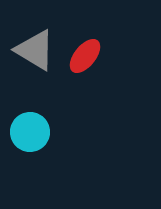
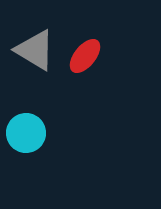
cyan circle: moved 4 px left, 1 px down
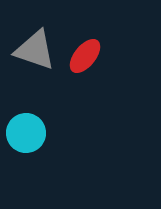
gray triangle: rotated 12 degrees counterclockwise
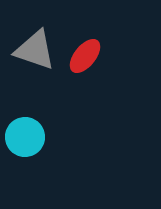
cyan circle: moved 1 px left, 4 px down
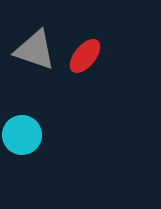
cyan circle: moved 3 px left, 2 px up
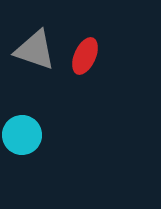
red ellipse: rotated 15 degrees counterclockwise
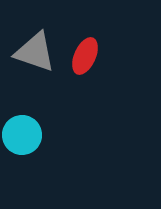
gray triangle: moved 2 px down
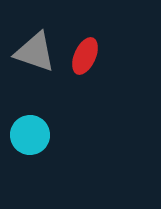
cyan circle: moved 8 px right
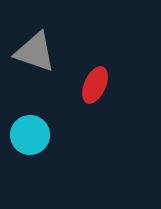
red ellipse: moved 10 px right, 29 px down
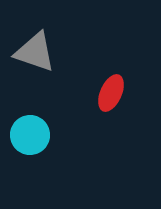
red ellipse: moved 16 px right, 8 px down
